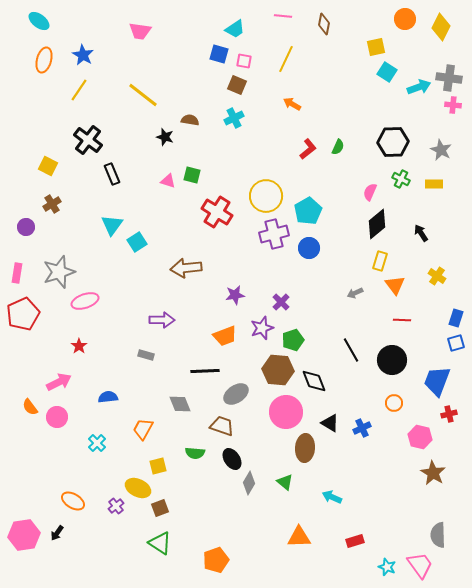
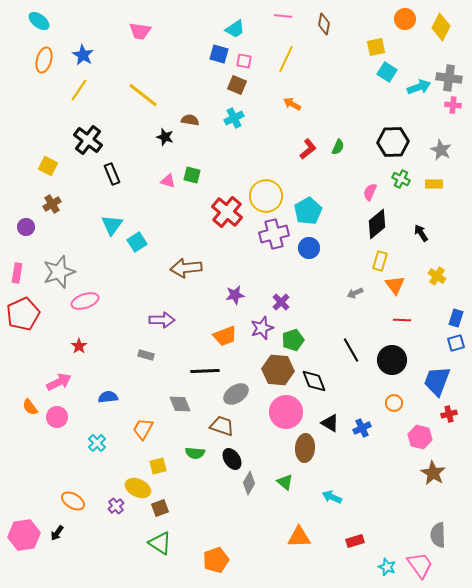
red cross at (217, 212): moved 10 px right; rotated 8 degrees clockwise
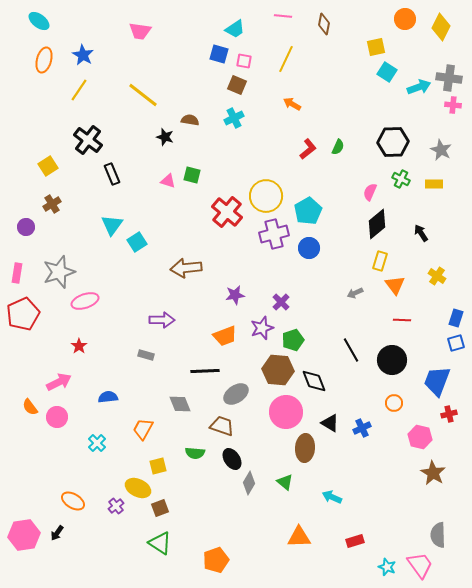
yellow square at (48, 166): rotated 30 degrees clockwise
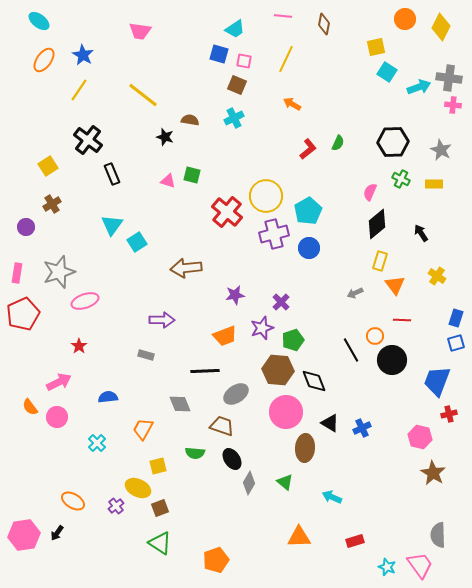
orange ellipse at (44, 60): rotated 20 degrees clockwise
green semicircle at (338, 147): moved 4 px up
orange circle at (394, 403): moved 19 px left, 67 px up
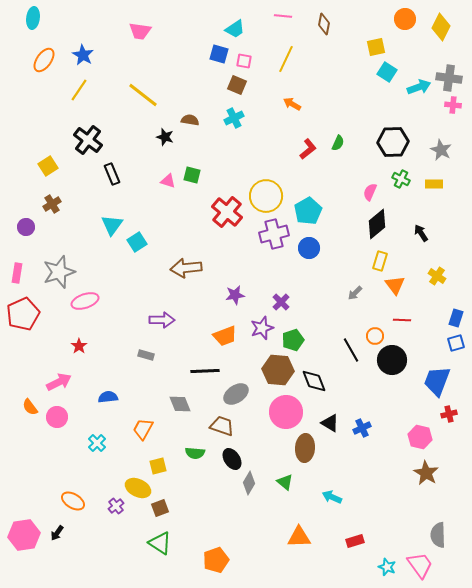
cyan ellipse at (39, 21): moved 6 px left, 3 px up; rotated 60 degrees clockwise
gray arrow at (355, 293): rotated 21 degrees counterclockwise
brown star at (433, 473): moved 7 px left
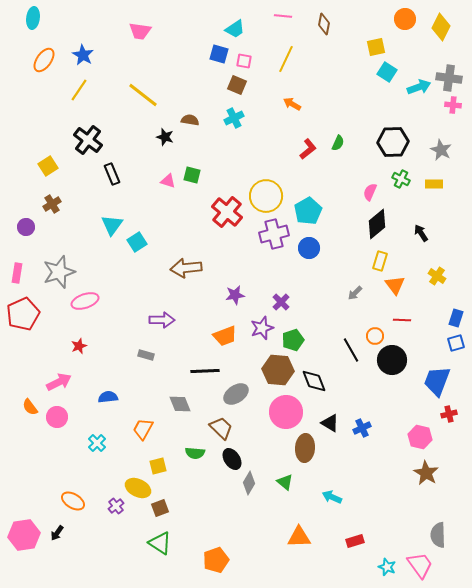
red star at (79, 346): rotated 14 degrees clockwise
brown trapezoid at (222, 426): moved 1 px left, 2 px down; rotated 25 degrees clockwise
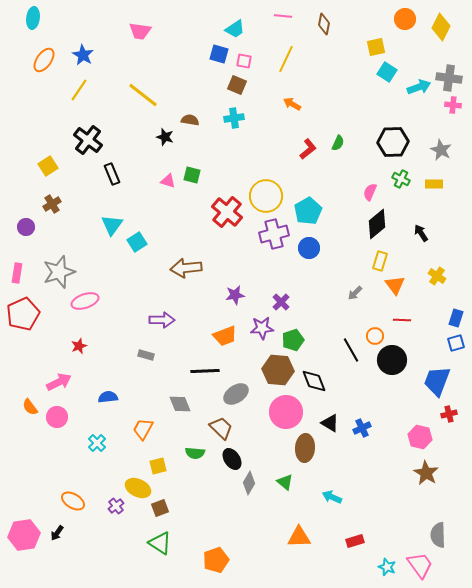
cyan cross at (234, 118): rotated 18 degrees clockwise
purple star at (262, 328): rotated 15 degrees clockwise
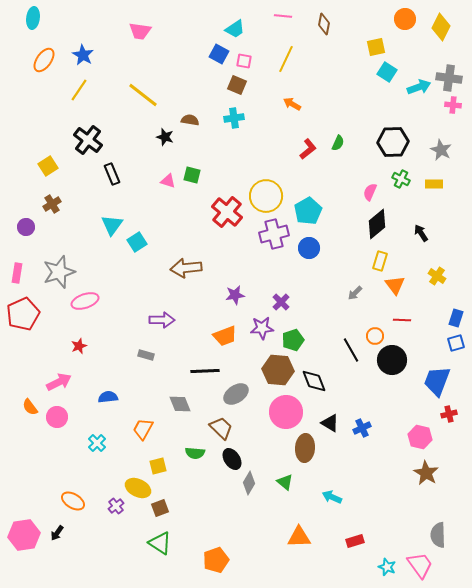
blue square at (219, 54): rotated 12 degrees clockwise
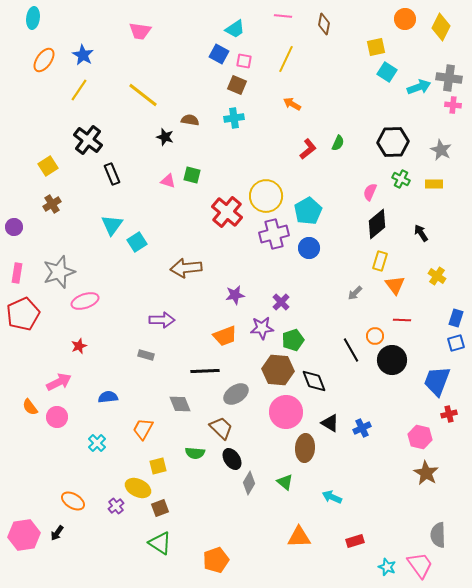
purple circle at (26, 227): moved 12 px left
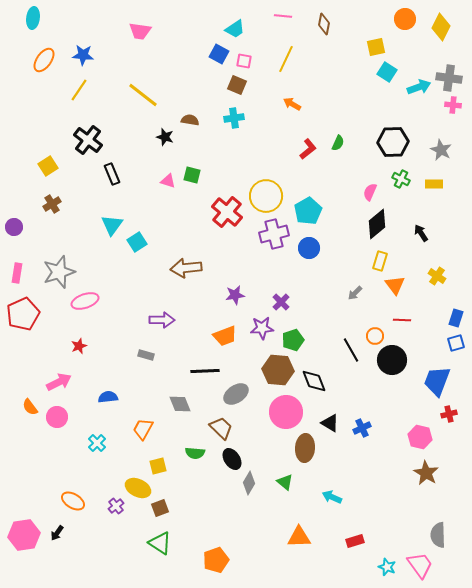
blue star at (83, 55): rotated 25 degrees counterclockwise
